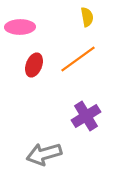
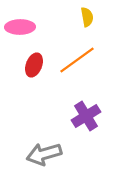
orange line: moved 1 px left, 1 px down
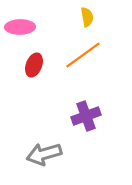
orange line: moved 6 px right, 5 px up
purple cross: rotated 12 degrees clockwise
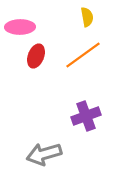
red ellipse: moved 2 px right, 9 px up
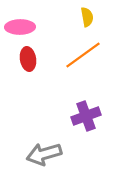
red ellipse: moved 8 px left, 3 px down; rotated 30 degrees counterclockwise
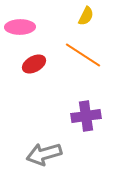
yellow semicircle: moved 1 px left, 1 px up; rotated 36 degrees clockwise
orange line: rotated 69 degrees clockwise
red ellipse: moved 6 px right, 5 px down; rotated 70 degrees clockwise
purple cross: rotated 12 degrees clockwise
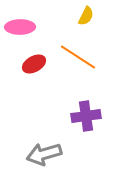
orange line: moved 5 px left, 2 px down
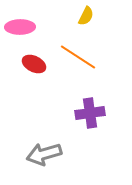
red ellipse: rotated 55 degrees clockwise
purple cross: moved 4 px right, 3 px up
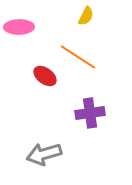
pink ellipse: moved 1 px left
red ellipse: moved 11 px right, 12 px down; rotated 10 degrees clockwise
